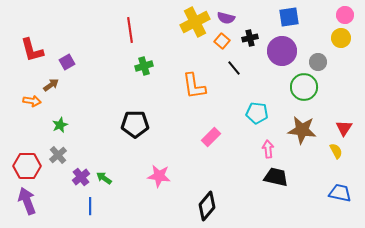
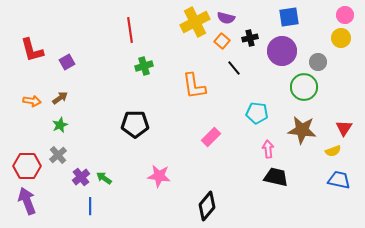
brown arrow: moved 9 px right, 13 px down
yellow semicircle: moved 3 px left; rotated 98 degrees clockwise
blue trapezoid: moved 1 px left, 13 px up
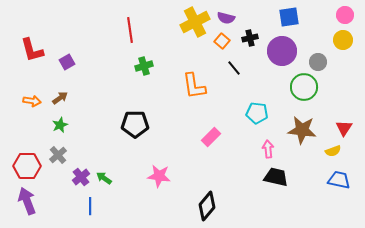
yellow circle: moved 2 px right, 2 px down
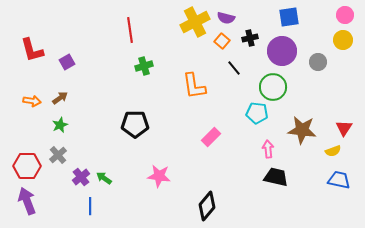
green circle: moved 31 px left
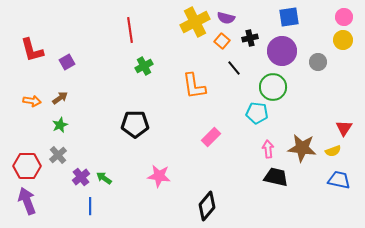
pink circle: moved 1 px left, 2 px down
green cross: rotated 12 degrees counterclockwise
brown star: moved 18 px down
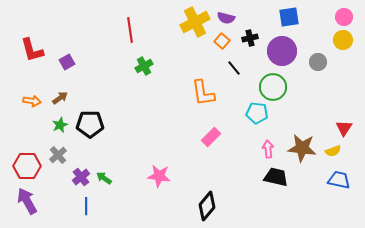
orange L-shape: moved 9 px right, 7 px down
black pentagon: moved 45 px left
purple arrow: rotated 8 degrees counterclockwise
blue line: moved 4 px left
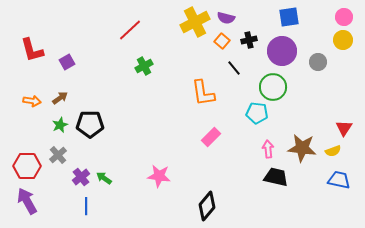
red line: rotated 55 degrees clockwise
black cross: moved 1 px left, 2 px down
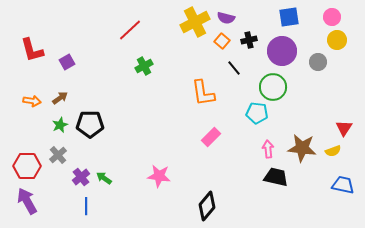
pink circle: moved 12 px left
yellow circle: moved 6 px left
blue trapezoid: moved 4 px right, 5 px down
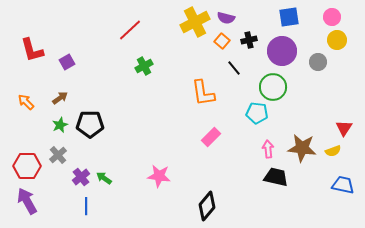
orange arrow: moved 6 px left, 1 px down; rotated 144 degrees counterclockwise
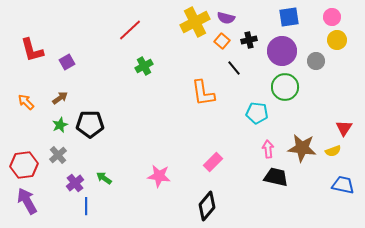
gray circle: moved 2 px left, 1 px up
green circle: moved 12 px right
pink rectangle: moved 2 px right, 25 px down
red hexagon: moved 3 px left, 1 px up; rotated 8 degrees counterclockwise
purple cross: moved 6 px left, 6 px down
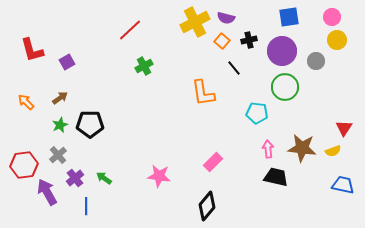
purple cross: moved 5 px up
purple arrow: moved 20 px right, 9 px up
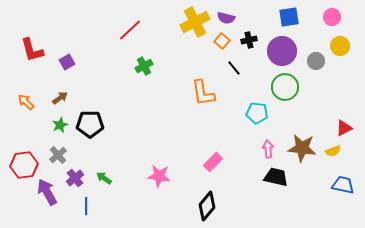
yellow circle: moved 3 px right, 6 px down
red triangle: rotated 30 degrees clockwise
